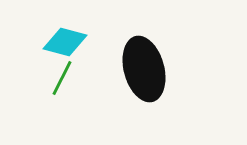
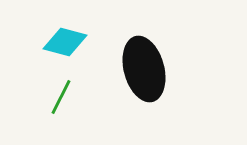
green line: moved 1 px left, 19 px down
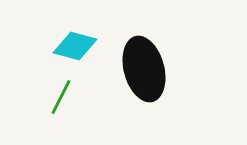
cyan diamond: moved 10 px right, 4 px down
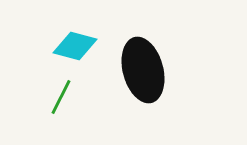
black ellipse: moved 1 px left, 1 px down
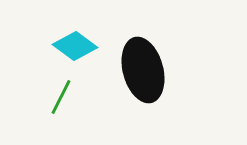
cyan diamond: rotated 21 degrees clockwise
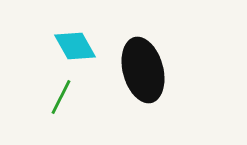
cyan diamond: rotated 24 degrees clockwise
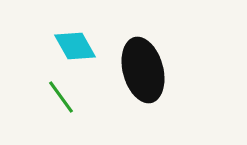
green line: rotated 63 degrees counterclockwise
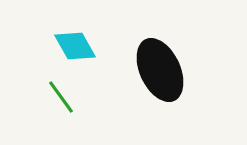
black ellipse: moved 17 px right; rotated 10 degrees counterclockwise
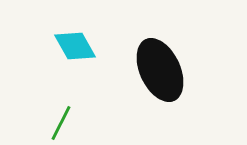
green line: moved 26 px down; rotated 63 degrees clockwise
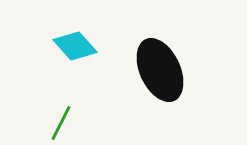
cyan diamond: rotated 12 degrees counterclockwise
